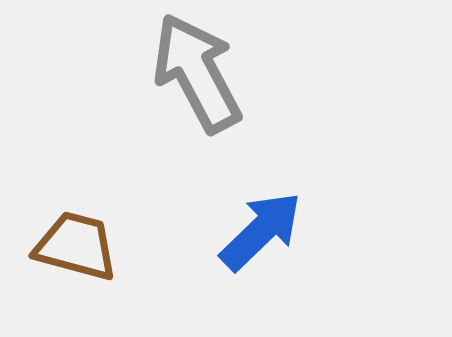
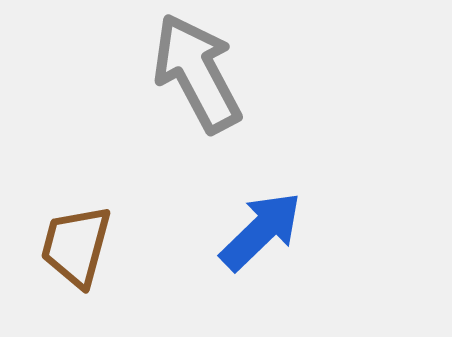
brown trapezoid: rotated 90 degrees counterclockwise
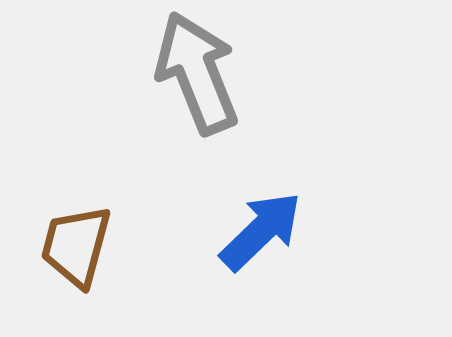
gray arrow: rotated 6 degrees clockwise
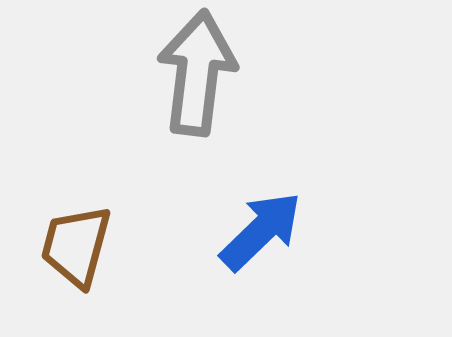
gray arrow: rotated 29 degrees clockwise
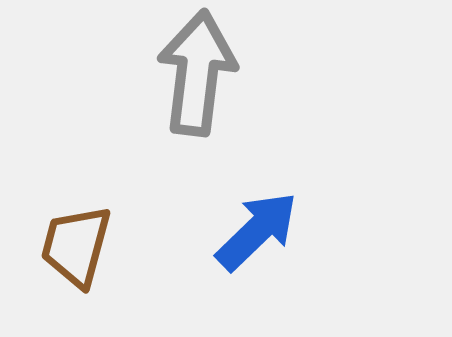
blue arrow: moved 4 px left
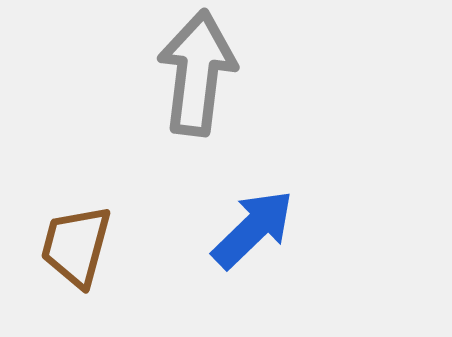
blue arrow: moved 4 px left, 2 px up
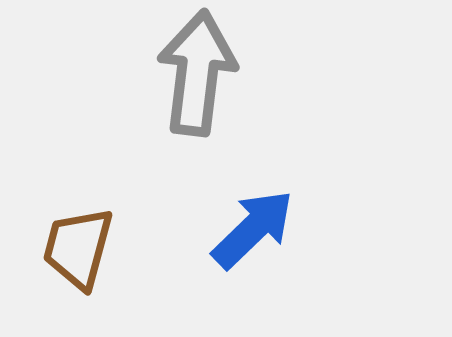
brown trapezoid: moved 2 px right, 2 px down
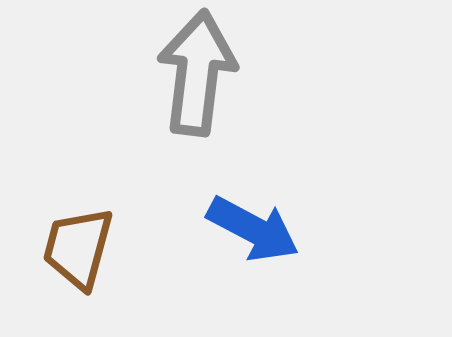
blue arrow: rotated 72 degrees clockwise
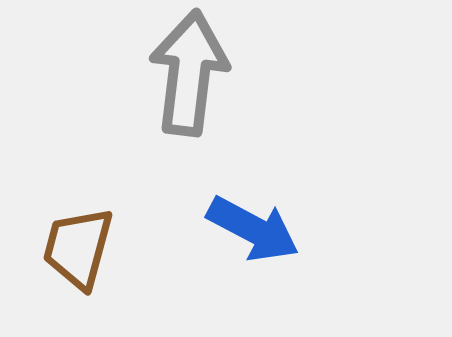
gray arrow: moved 8 px left
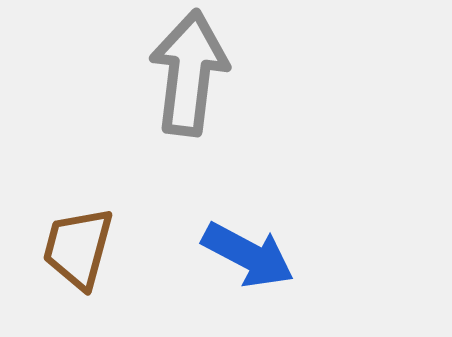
blue arrow: moved 5 px left, 26 px down
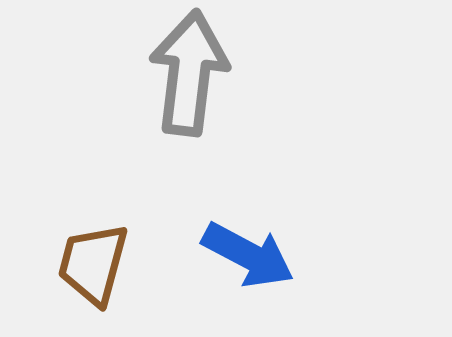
brown trapezoid: moved 15 px right, 16 px down
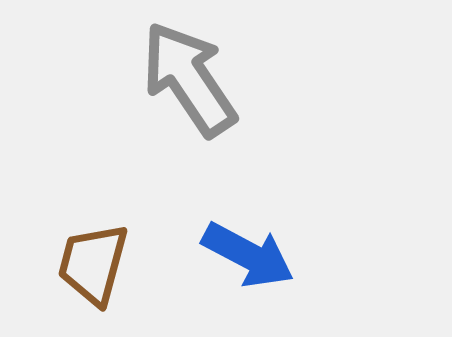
gray arrow: moved 6 px down; rotated 41 degrees counterclockwise
